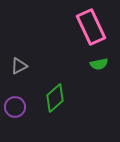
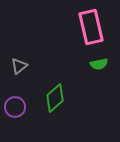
pink rectangle: rotated 12 degrees clockwise
gray triangle: rotated 12 degrees counterclockwise
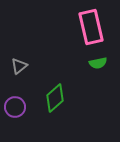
green semicircle: moved 1 px left, 1 px up
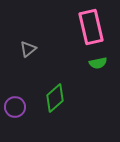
gray triangle: moved 9 px right, 17 px up
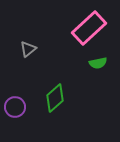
pink rectangle: moved 2 px left, 1 px down; rotated 60 degrees clockwise
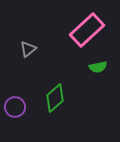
pink rectangle: moved 2 px left, 2 px down
green semicircle: moved 4 px down
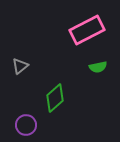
pink rectangle: rotated 16 degrees clockwise
gray triangle: moved 8 px left, 17 px down
purple circle: moved 11 px right, 18 px down
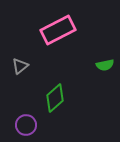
pink rectangle: moved 29 px left
green semicircle: moved 7 px right, 2 px up
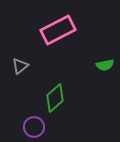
purple circle: moved 8 px right, 2 px down
